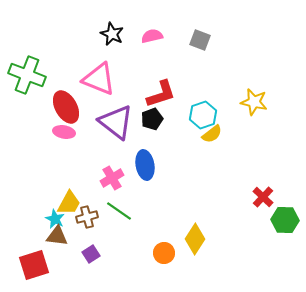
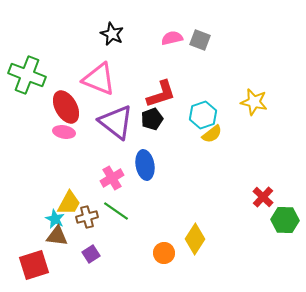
pink semicircle: moved 20 px right, 2 px down
green line: moved 3 px left
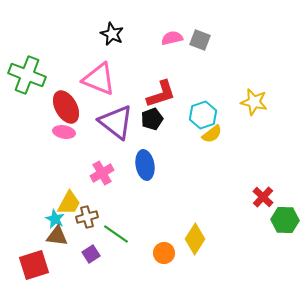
pink cross: moved 10 px left, 5 px up
green line: moved 23 px down
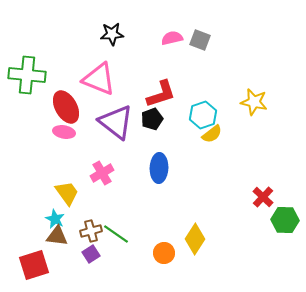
black star: rotated 30 degrees counterclockwise
green cross: rotated 15 degrees counterclockwise
blue ellipse: moved 14 px right, 3 px down; rotated 12 degrees clockwise
yellow trapezoid: moved 2 px left, 10 px up; rotated 64 degrees counterclockwise
brown cross: moved 4 px right, 14 px down
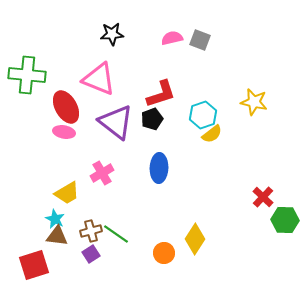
yellow trapezoid: rotated 96 degrees clockwise
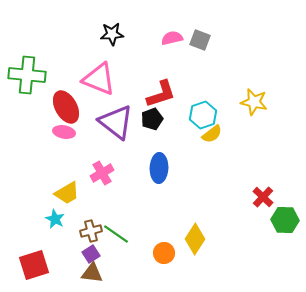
brown triangle: moved 35 px right, 37 px down
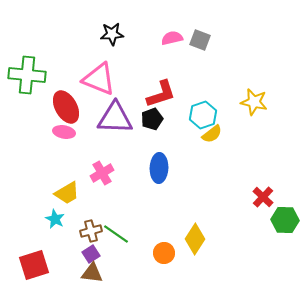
purple triangle: moved 1 px left, 4 px up; rotated 36 degrees counterclockwise
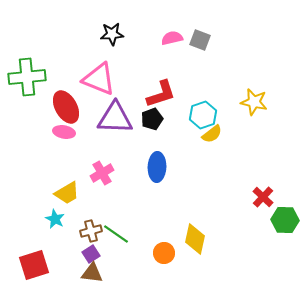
green cross: moved 2 px down; rotated 12 degrees counterclockwise
blue ellipse: moved 2 px left, 1 px up
yellow diamond: rotated 20 degrees counterclockwise
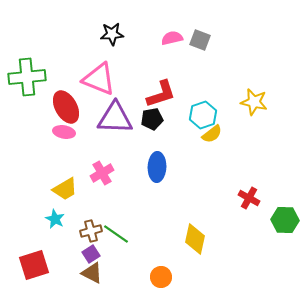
black pentagon: rotated 10 degrees clockwise
yellow trapezoid: moved 2 px left, 4 px up
red cross: moved 14 px left, 1 px down; rotated 15 degrees counterclockwise
orange circle: moved 3 px left, 24 px down
brown triangle: rotated 20 degrees clockwise
